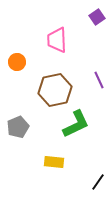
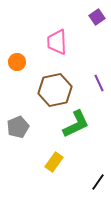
pink trapezoid: moved 2 px down
purple line: moved 3 px down
yellow rectangle: rotated 60 degrees counterclockwise
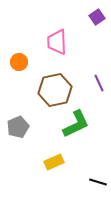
orange circle: moved 2 px right
yellow rectangle: rotated 30 degrees clockwise
black line: rotated 72 degrees clockwise
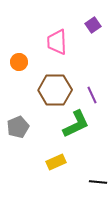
purple square: moved 4 px left, 8 px down
purple line: moved 7 px left, 12 px down
brown hexagon: rotated 12 degrees clockwise
yellow rectangle: moved 2 px right
black line: rotated 12 degrees counterclockwise
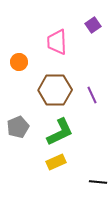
green L-shape: moved 16 px left, 8 px down
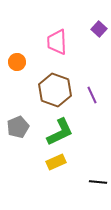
purple square: moved 6 px right, 4 px down; rotated 14 degrees counterclockwise
orange circle: moved 2 px left
brown hexagon: rotated 20 degrees clockwise
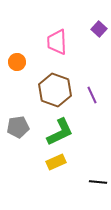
gray pentagon: rotated 15 degrees clockwise
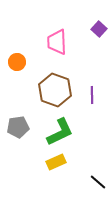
purple line: rotated 24 degrees clockwise
black line: rotated 36 degrees clockwise
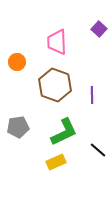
brown hexagon: moved 5 px up
green L-shape: moved 4 px right
black line: moved 32 px up
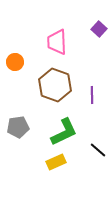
orange circle: moved 2 px left
